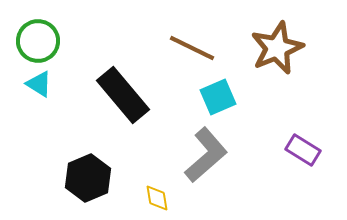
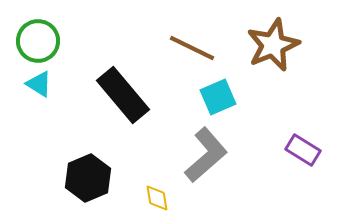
brown star: moved 4 px left, 3 px up
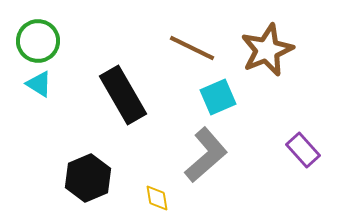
brown star: moved 6 px left, 5 px down
black rectangle: rotated 10 degrees clockwise
purple rectangle: rotated 16 degrees clockwise
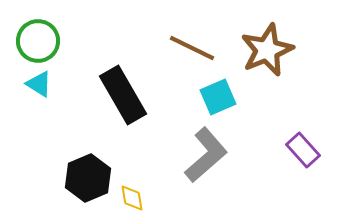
yellow diamond: moved 25 px left
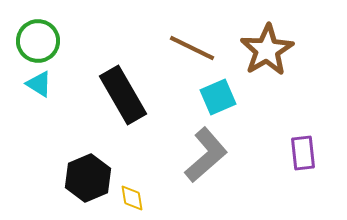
brown star: rotated 8 degrees counterclockwise
purple rectangle: moved 3 px down; rotated 36 degrees clockwise
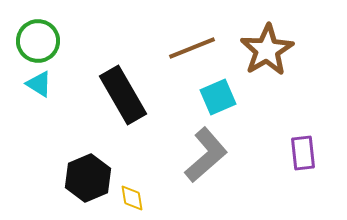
brown line: rotated 48 degrees counterclockwise
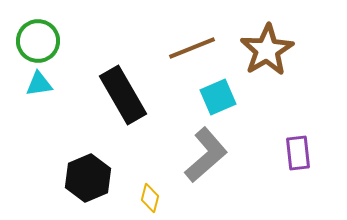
cyan triangle: rotated 40 degrees counterclockwise
purple rectangle: moved 5 px left
yellow diamond: moved 18 px right; rotated 24 degrees clockwise
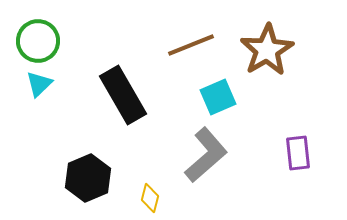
brown line: moved 1 px left, 3 px up
cyan triangle: rotated 36 degrees counterclockwise
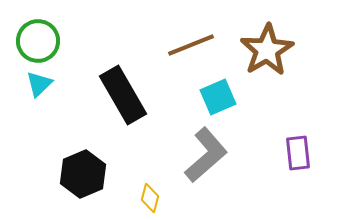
black hexagon: moved 5 px left, 4 px up
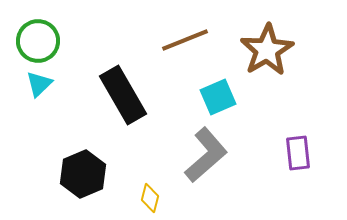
brown line: moved 6 px left, 5 px up
